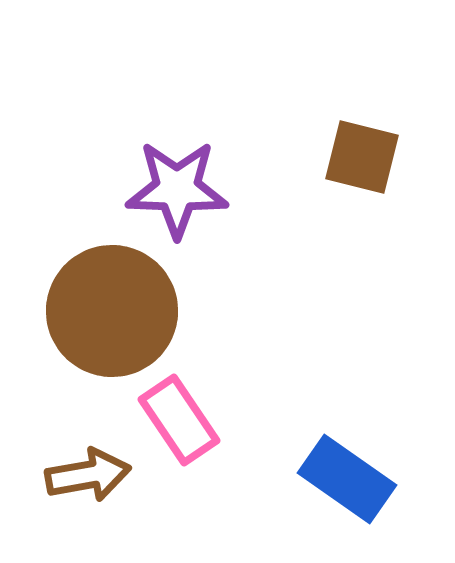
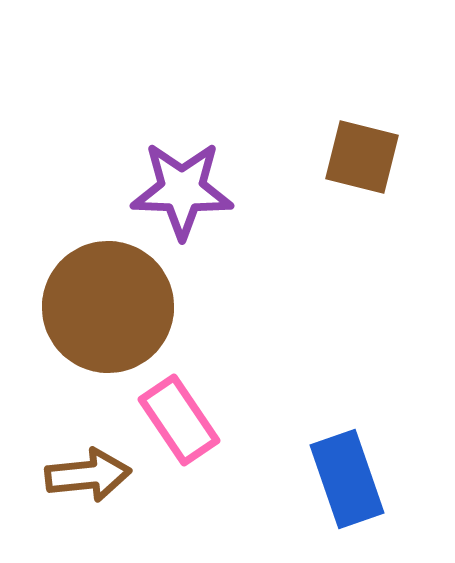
purple star: moved 5 px right, 1 px down
brown circle: moved 4 px left, 4 px up
brown arrow: rotated 4 degrees clockwise
blue rectangle: rotated 36 degrees clockwise
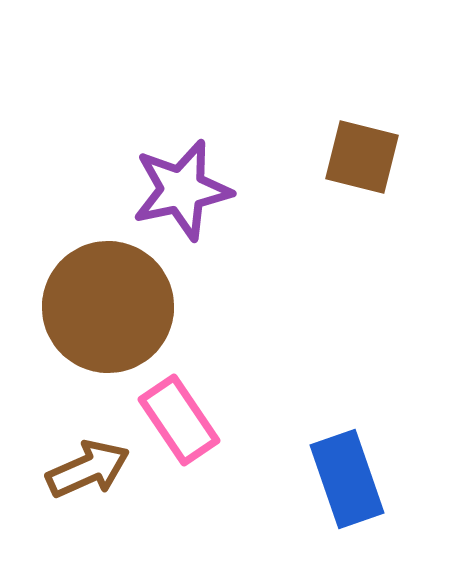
purple star: rotated 14 degrees counterclockwise
brown arrow: moved 6 px up; rotated 18 degrees counterclockwise
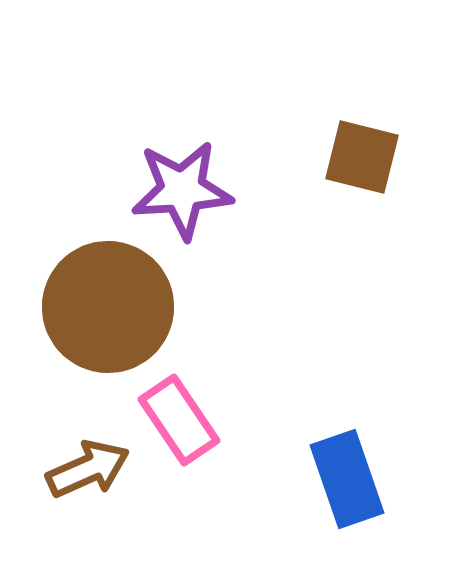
purple star: rotated 8 degrees clockwise
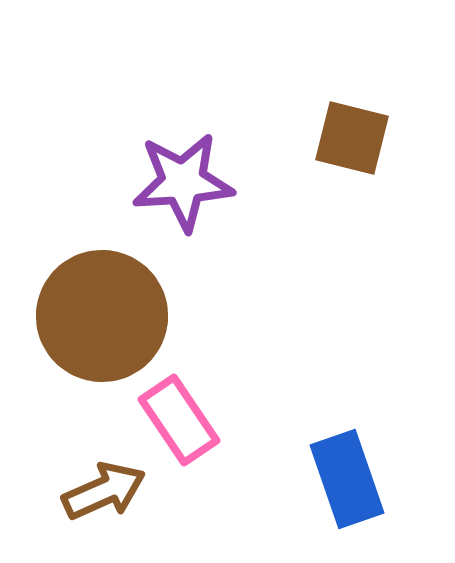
brown square: moved 10 px left, 19 px up
purple star: moved 1 px right, 8 px up
brown circle: moved 6 px left, 9 px down
brown arrow: moved 16 px right, 22 px down
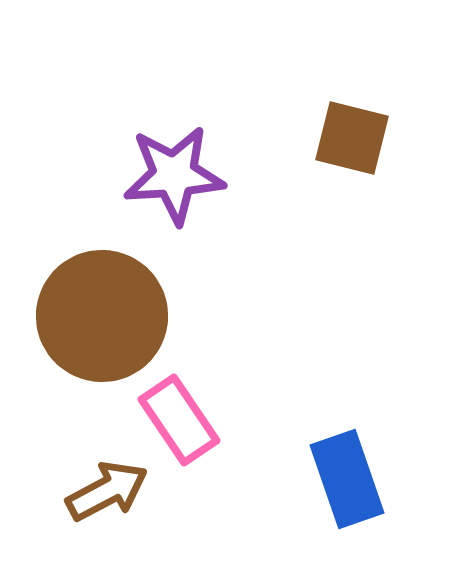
purple star: moved 9 px left, 7 px up
brown arrow: moved 3 px right; rotated 4 degrees counterclockwise
